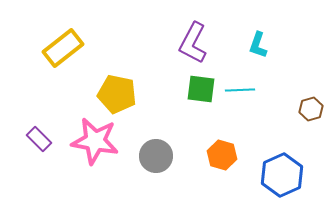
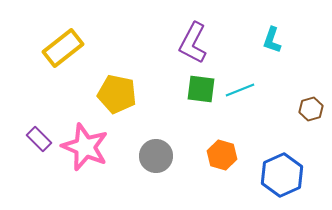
cyan L-shape: moved 14 px right, 5 px up
cyan line: rotated 20 degrees counterclockwise
pink star: moved 10 px left, 6 px down; rotated 12 degrees clockwise
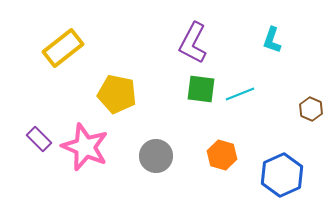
cyan line: moved 4 px down
brown hexagon: rotated 20 degrees counterclockwise
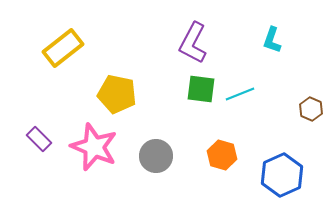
pink star: moved 9 px right
